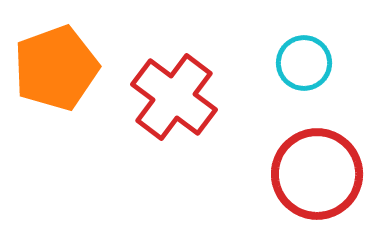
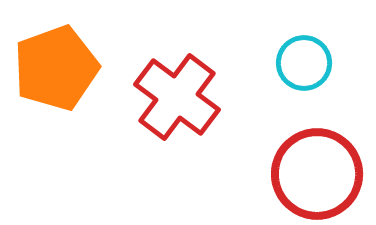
red cross: moved 3 px right
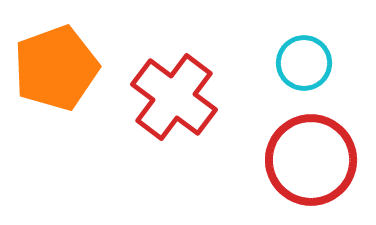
red cross: moved 3 px left
red circle: moved 6 px left, 14 px up
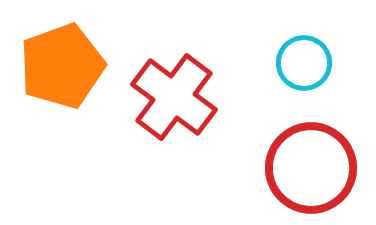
orange pentagon: moved 6 px right, 2 px up
red circle: moved 8 px down
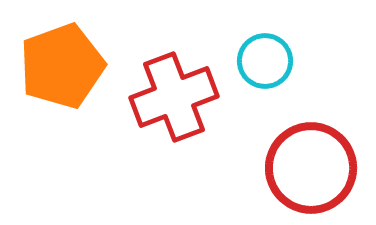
cyan circle: moved 39 px left, 2 px up
red cross: rotated 32 degrees clockwise
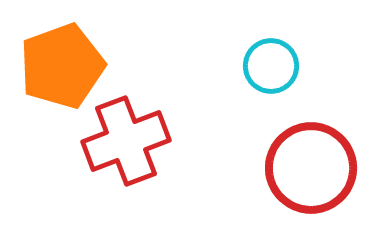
cyan circle: moved 6 px right, 5 px down
red cross: moved 48 px left, 44 px down
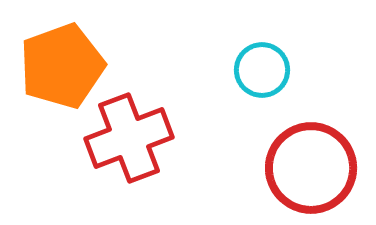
cyan circle: moved 9 px left, 4 px down
red cross: moved 3 px right, 3 px up
